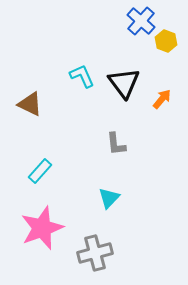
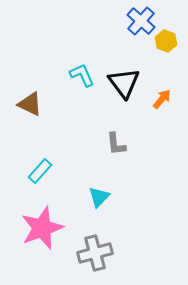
cyan L-shape: moved 1 px up
cyan triangle: moved 10 px left, 1 px up
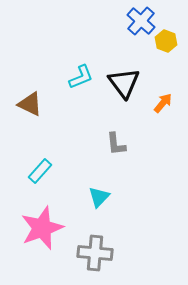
cyan L-shape: moved 1 px left, 2 px down; rotated 92 degrees clockwise
orange arrow: moved 1 px right, 4 px down
gray cross: rotated 20 degrees clockwise
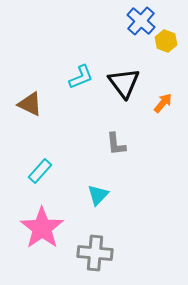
cyan triangle: moved 1 px left, 2 px up
pink star: rotated 15 degrees counterclockwise
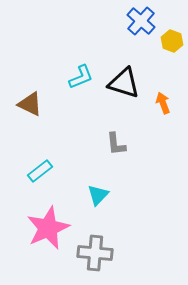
yellow hexagon: moved 6 px right
black triangle: rotated 36 degrees counterclockwise
orange arrow: rotated 60 degrees counterclockwise
cyan rectangle: rotated 10 degrees clockwise
pink star: moved 6 px right; rotated 12 degrees clockwise
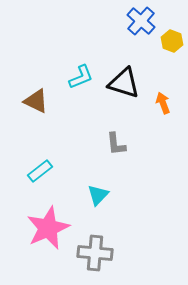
brown triangle: moved 6 px right, 3 px up
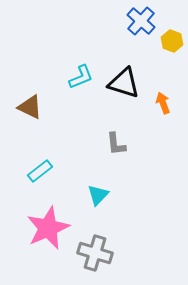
brown triangle: moved 6 px left, 6 px down
gray cross: rotated 12 degrees clockwise
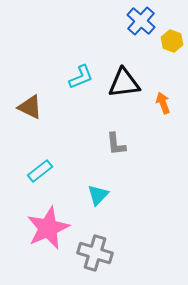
black triangle: rotated 24 degrees counterclockwise
